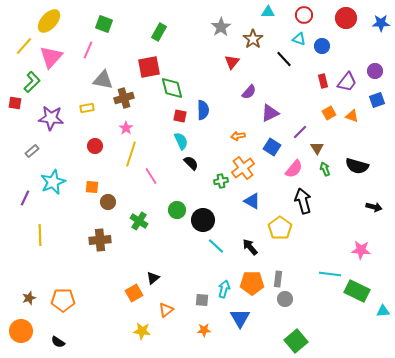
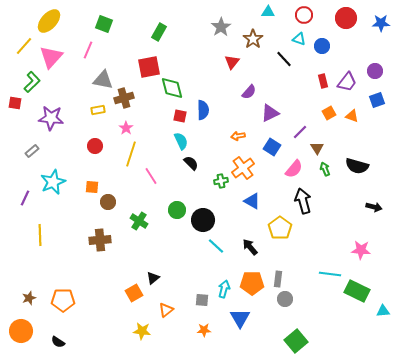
yellow rectangle at (87, 108): moved 11 px right, 2 px down
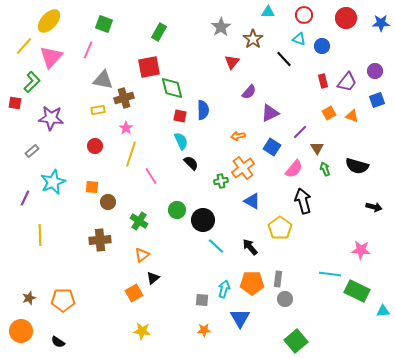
orange triangle at (166, 310): moved 24 px left, 55 px up
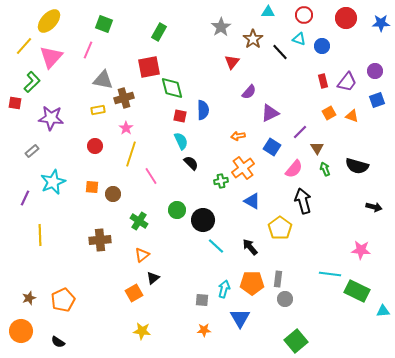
black line at (284, 59): moved 4 px left, 7 px up
brown circle at (108, 202): moved 5 px right, 8 px up
orange pentagon at (63, 300): rotated 25 degrees counterclockwise
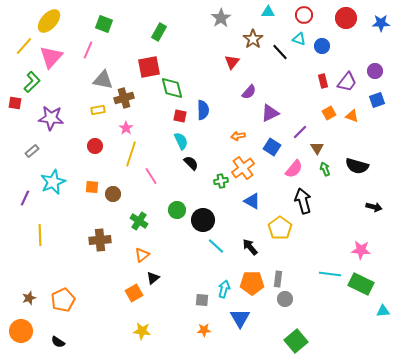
gray star at (221, 27): moved 9 px up
green rectangle at (357, 291): moved 4 px right, 7 px up
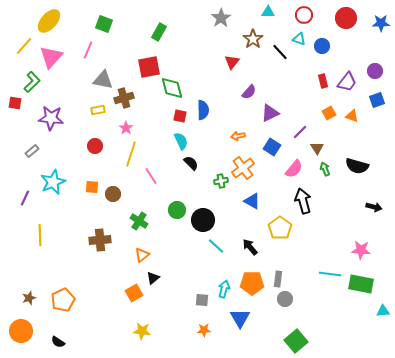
green rectangle at (361, 284): rotated 15 degrees counterclockwise
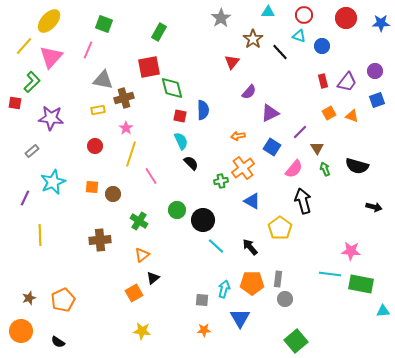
cyan triangle at (299, 39): moved 3 px up
pink star at (361, 250): moved 10 px left, 1 px down
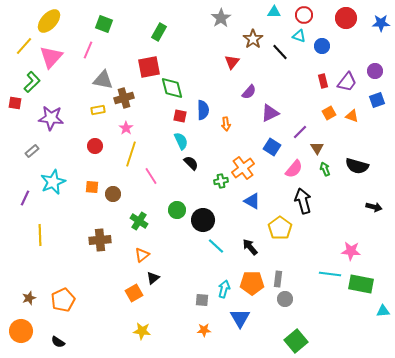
cyan triangle at (268, 12): moved 6 px right
orange arrow at (238, 136): moved 12 px left, 12 px up; rotated 88 degrees counterclockwise
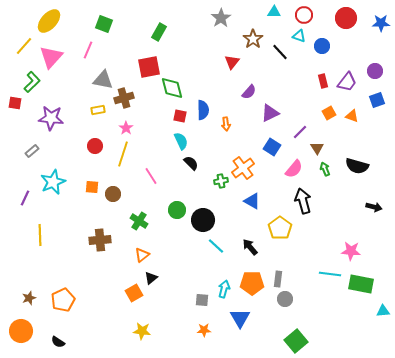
yellow line at (131, 154): moved 8 px left
black triangle at (153, 278): moved 2 px left
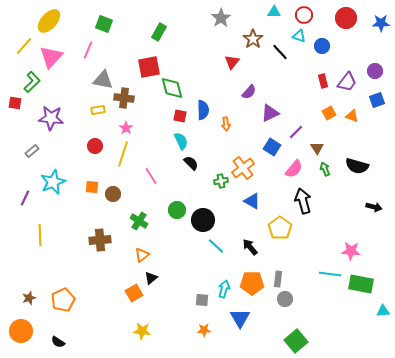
brown cross at (124, 98): rotated 24 degrees clockwise
purple line at (300, 132): moved 4 px left
